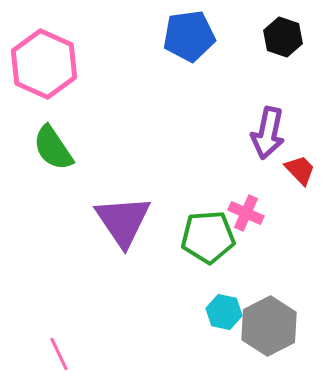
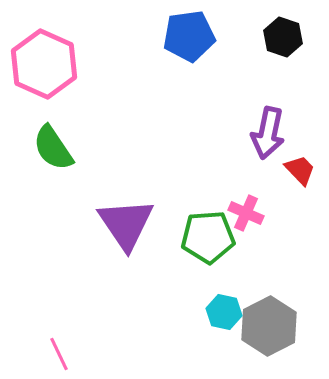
purple triangle: moved 3 px right, 3 px down
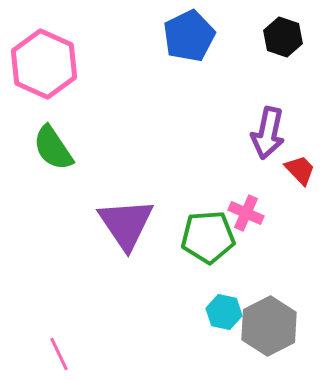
blue pentagon: rotated 18 degrees counterclockwise
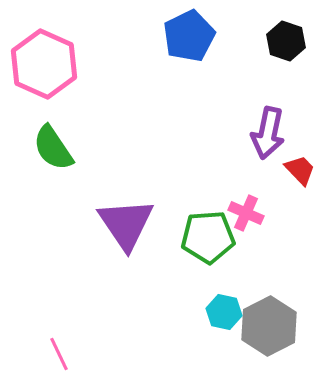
black hexagon: moved 3 px right, 4 px down
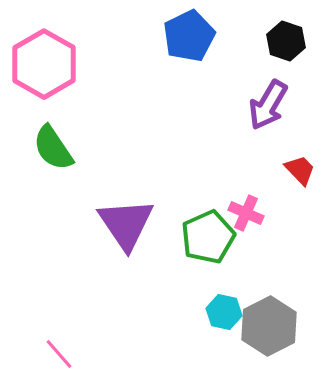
pink hexagon: rotated 6 degrees clockwise
purple arrow: moved 28 px up; rotated 18 degrees clockwise
green pentagon: rotated 20 degrees counterclockwise
pink line: rotated 16 degrees counterclockwise
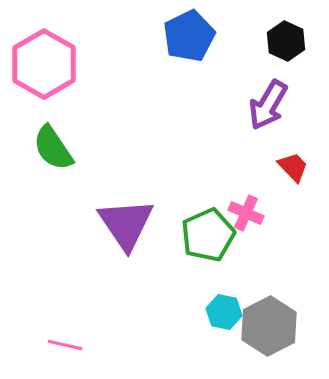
black hexagon: rotated 6 degrees clockwise
red trapezoid: moved 7 px left, 3 px up
green pentagon: moved 2 px up
pink line: moved 6 px right, 9 px up; rotated 36 degrees counterclockwise
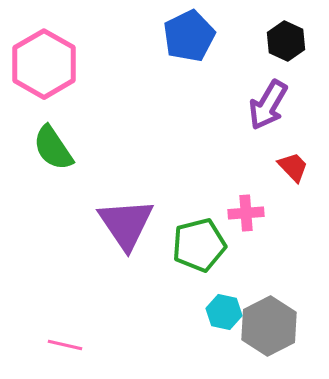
pink cross: rotated 28 degrees counterclockwise
green pentagon: moved 9 px left, 10 px down; rotated 10 degrees clockwise
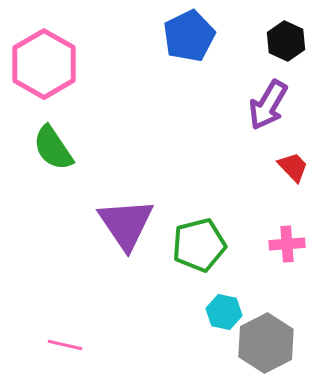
pink cross: moved 41 px right, 31 px down
gray hexagon: moved 3 px left, 17 px down
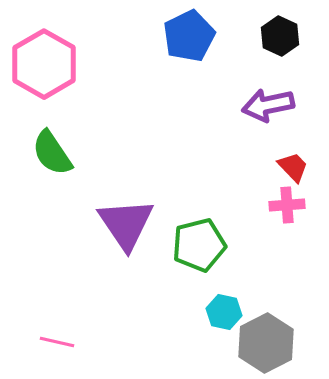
black hexagon: moved 6 px left, 5 px up
purple arrow: rotated 48 degrees clockwise
green semicircle: moved 1 px left, 5 px down
pink cross: moved 39 px up
pink line: moved 8 px left, 3 px up
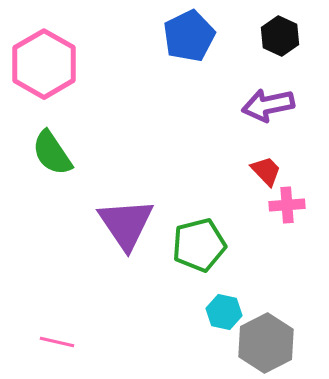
red trapezoid: moved 27 px left, 4 px down
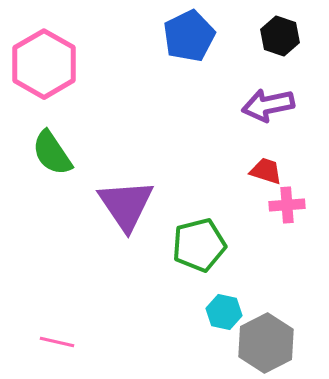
black hexagon: rotated 6 degrees counterclockwise
red trapezoid: rotated 28 degrees counterclockwise
purple triangle: moved 19 px up
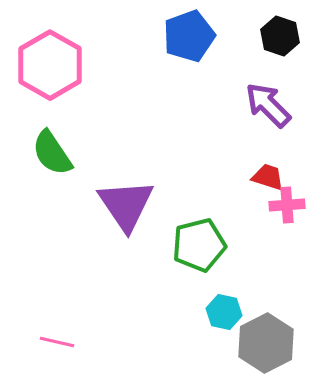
blue pentagon: rotated 6 degrees clockwise
pink hexagon: moved 6 px right, 1 px down
purple arrow: rotated 57 degrees clockwise
red trapezoid: moved 2 px right, 6 px down
